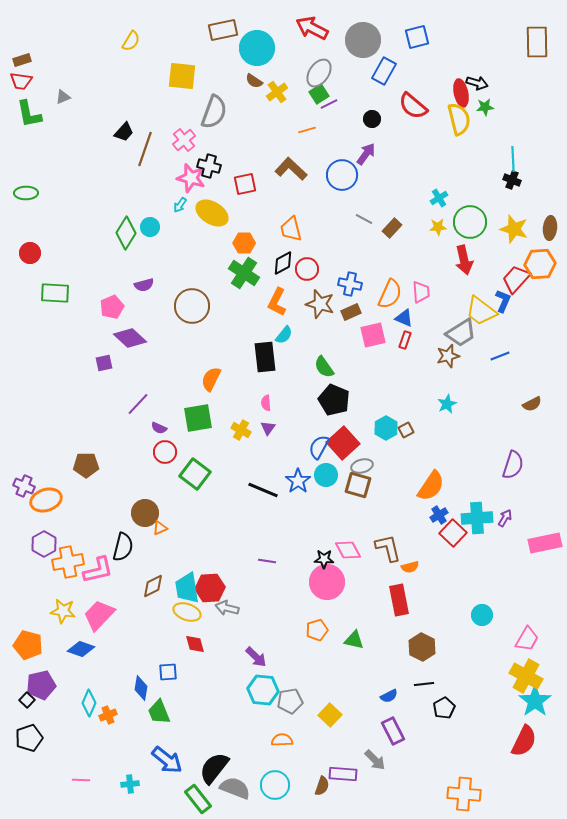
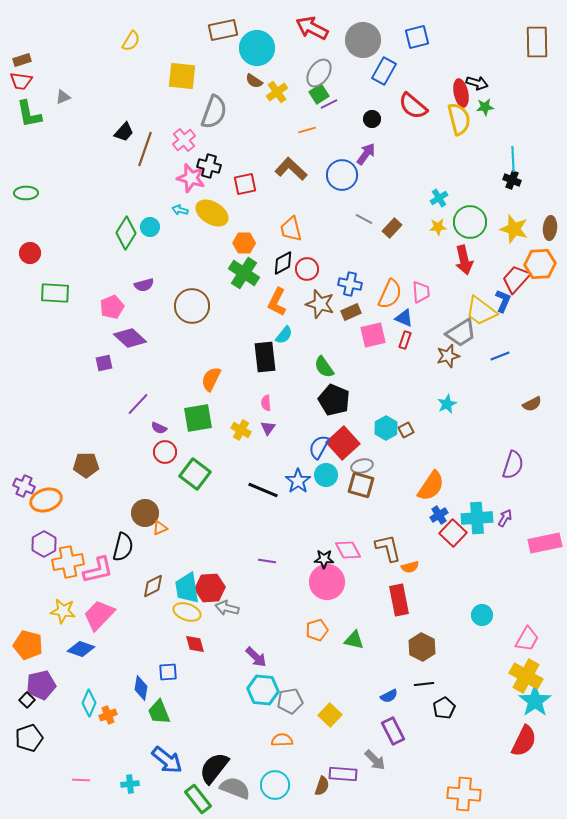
cyan arrow at (180, 205): moved 5 px down; rotated 70 degrees clockwise
brown square at (358, 485): moved 3 px right
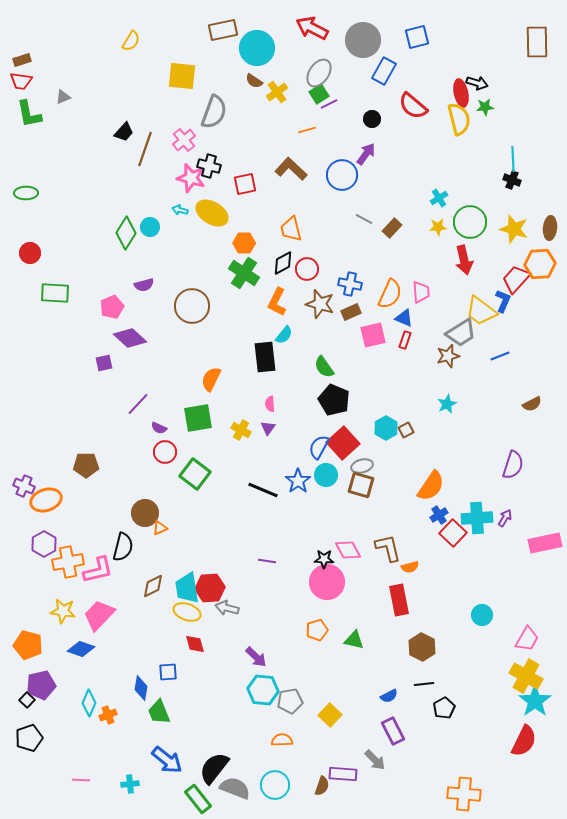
pink semicircle at (266, 403): moved 4 px right, 1 px down
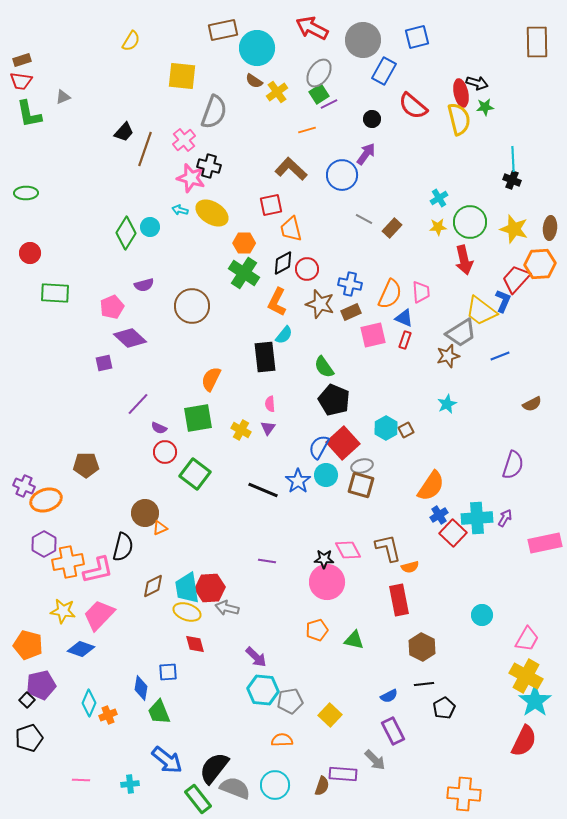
red square at (245, 184): moved 26 px right, 21 px down
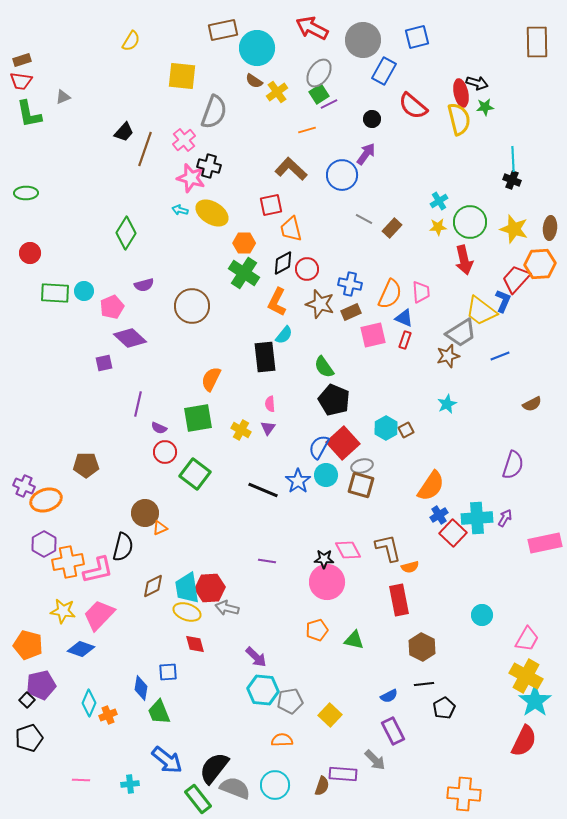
cyan cross at (439, 198): moved 3 px down
cyan circle at (150, 227): moved 66 px left, 64 px down
purple line at (138, 404): rotated 30 degrees counterclockwise
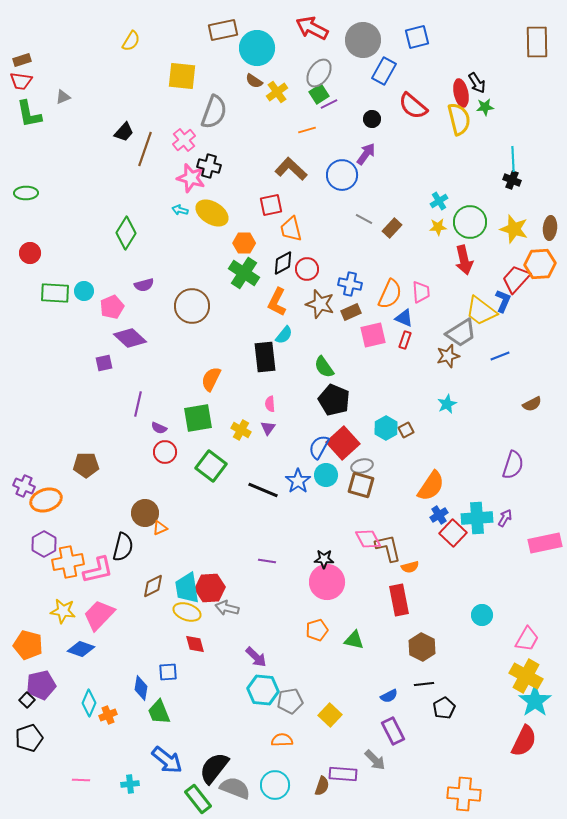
black arrow at (477, 83): rotated 40 degrees clockwise
green square at (195, 474): moved 16 px right, 8 px up
pink diamond at (348, 550): moved 20 px right, 11 px up
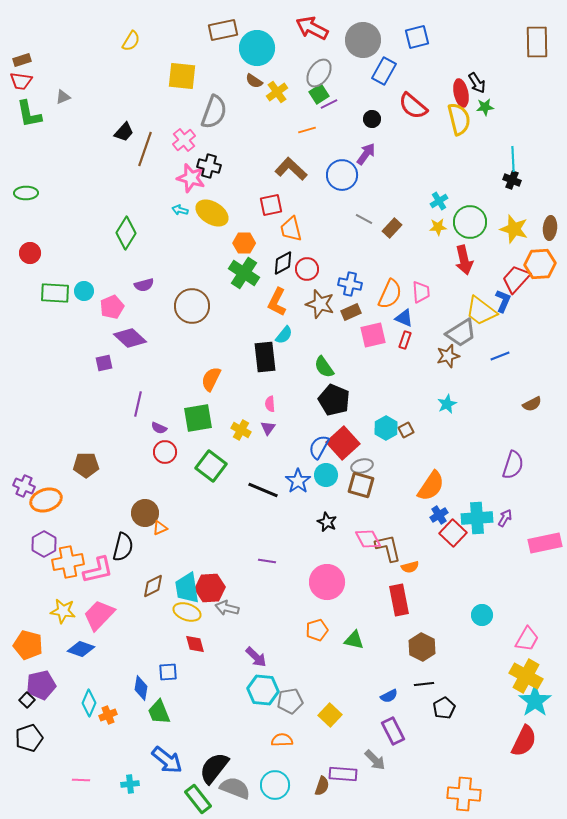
black star at (324, 559): moved 3 px right, 37 px up; rotated 24 degrees clockwise
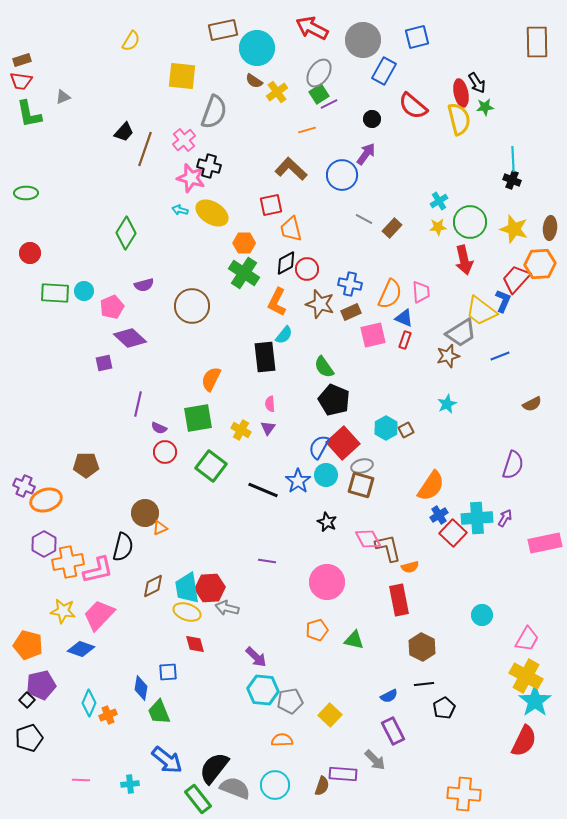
black diamond at (283, 263): moved 3 px right
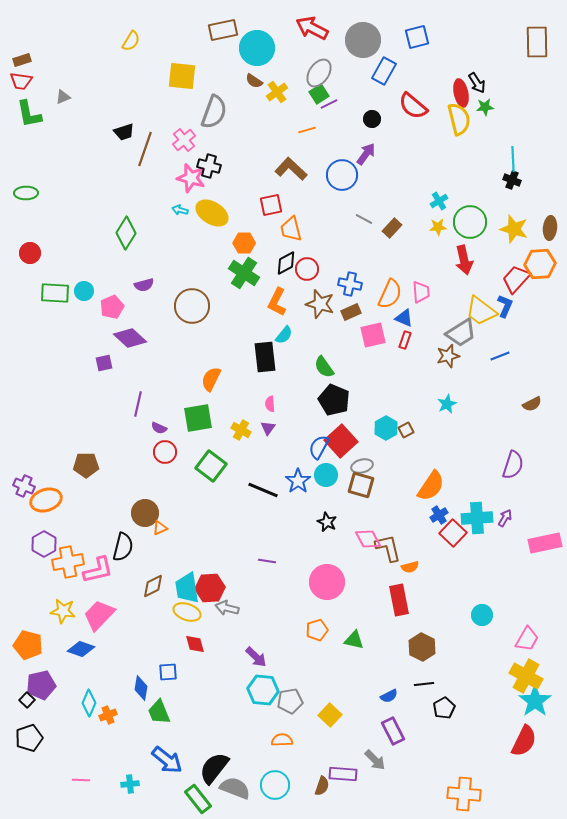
black trapezoid at (124, 132): rotated 30 degrees clockwise
blue L-shape at (503, 301): moved 2 px right, 5 px down
red square at (343, 443): moved 2 px left, 2 px up
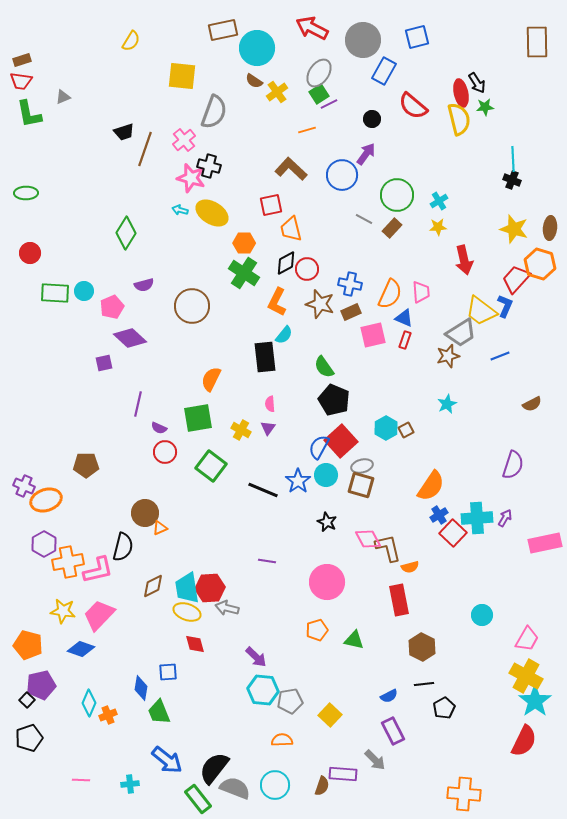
green circle at (470, 222): moved 73 px left, 27 px up
orange hexagon at (540, 264): rotated 20 degrees clockwise
